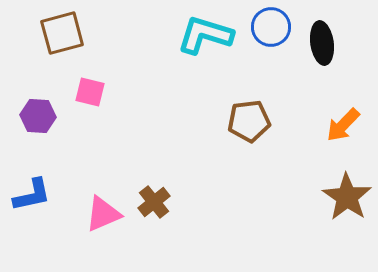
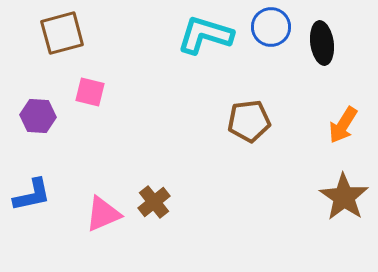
orange arrow: rotated 12 degrees counterclockwise
brown star: moved 3 px left
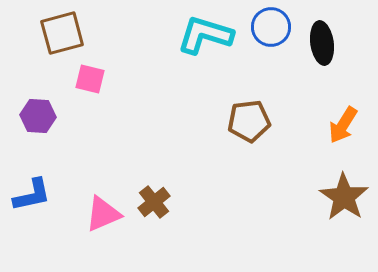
pink square: moved 13 px up
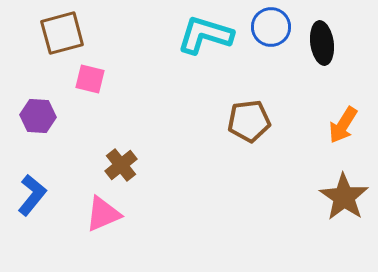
blue L-shape: rotated 39 degrees counterclockwise
brown cross: moved 33 px left, 37 px up
